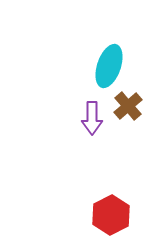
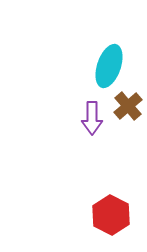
red hexagon: rotated 6 degrees counterclockwise
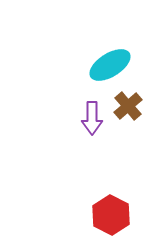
cyan ellipse: moved 1 px right, 1 px up; rotated 39 degrees clockwise
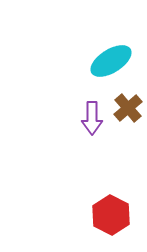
cyan ellipse: moved 1 px right, 4 px up
brown cross: moved 2 px down
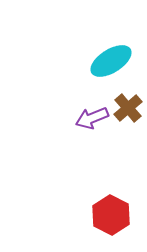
purple arrow: rotated 68 degrees clockwise
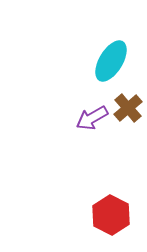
cyan ellipse: rotated 27 degrees counterclockwise
purple arrow: rotated 8 degrees counterclockwise
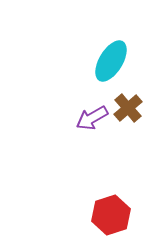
red hexagon: rotated 15 degrees clockwise
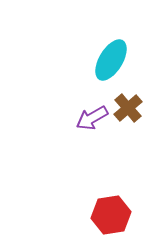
cyan ellipse: moved 1 px up
red hexagon: rotated 9 degrees clockwise
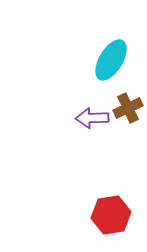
brown cross: rotated 16 degrees clockwise
purple arrow: rotated 28 degrees clockwise
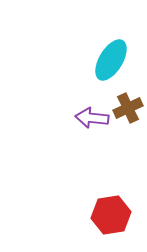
purple arrow: rotated 8 degrees clockwise
